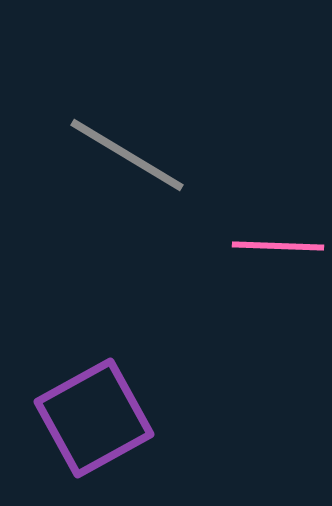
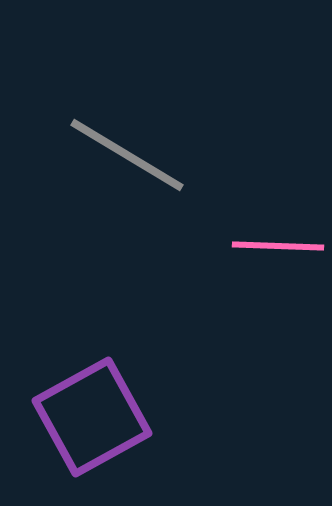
purple square: moved 2 px left, 1 px up
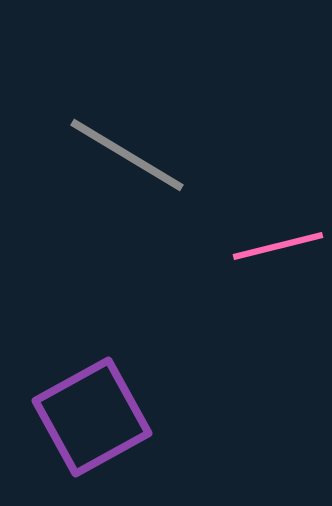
pink line: rotated 16 degrees counterclockwise
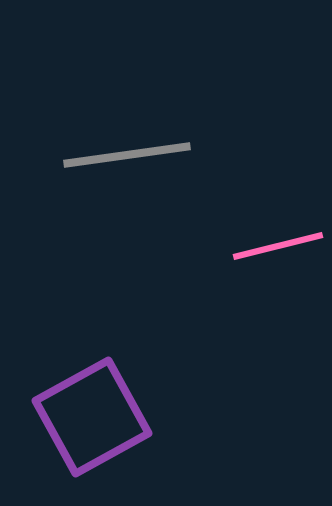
gray line: rotated 39 degrees counterclockwise
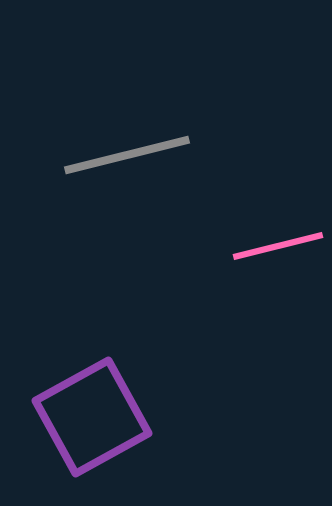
gray line: rotated 6 degrees counterclockwise
